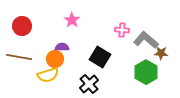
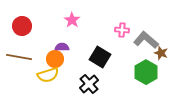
brown star: rotated 16 degrees clockwise
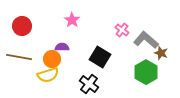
pink cross: rotated 32 degrees clockwise
orange circle: moved 3 px left
black cross: rotated 12 degrees counterclockwise
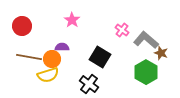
brown line: moved 10 px right
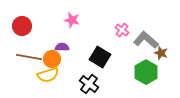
pink star: rotated 21 degrees counterclockwise
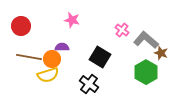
red circle: moved 1 px left
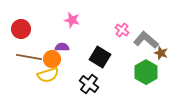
red circle: moved 3 px down
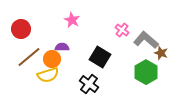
pink star: rotated 14 degrees clockwise
brown line: rotated 50 degrees counterclockwise
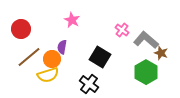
purple semicircle: rotated 80 degrees counterclockwise
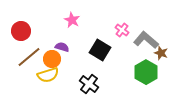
red circle: moved 2 px down
purple semicircle: rotated 96 degrees clockwise
black square: moved 7 px up
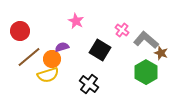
pink star: moved 4 px right, 1 px down
red circle: moved 1 px left
purple semicircle: rotated 32 degrees counterclockwise
